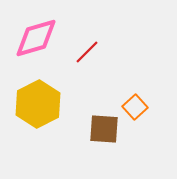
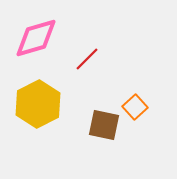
red line: moved 7 px down
brown square: moved 4 px up; rotated 8 degrees clockwise
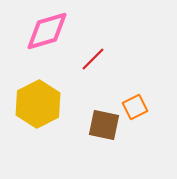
pink diamond: moved 11 px right, 7 px up
red line: moved 6 px right
orange square: rotated 15 degrees clockwise
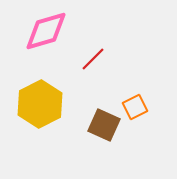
pink diamond: moved 1 px left
yellow hexagon: moved 2 px right
brown square: rotated 12 degrees clockwise
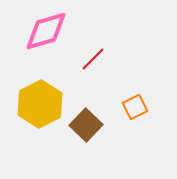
brown square: moved 18 px left; rotated 20 degrees clockwise
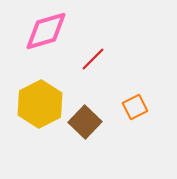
brown square: moved 1 px left, 3 px up
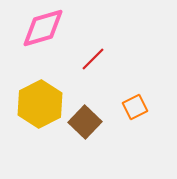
pink diamond: moved 3 px left, 3 px up
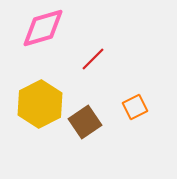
brown square: rotated 12 degrees clockwise
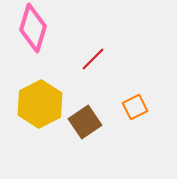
pink diamond: moved 10 px left; rotated 57 degrees counterclockwise
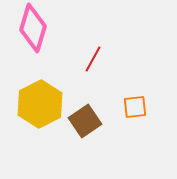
red line: rotated 16 degrees counterclockwise
orange square: rotated 20 degrees clockwise
brown square: moved 1 px up
